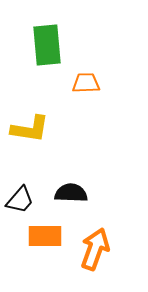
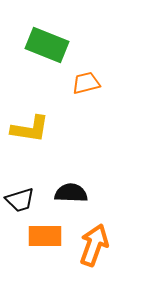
green rectangle: rotated 63 degrees counterclockwise
orange trapezoid: rotated 12 degrees counterclockwise
black trapezoid: rotated 32 degrees clockwise
orange arrow: moved 1 px left, 4 px up
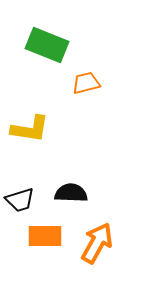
orange arrow: moved 3 px right, 2 px up; rotated 9 degrees clockwise
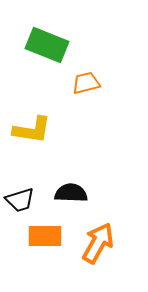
yellow L-shape: moved 2 px right, 1 px down
orange arrow: moved 1 px right
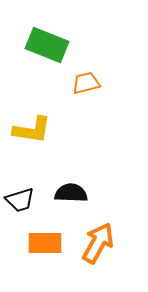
orange rectangle: moved 7 px down
